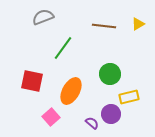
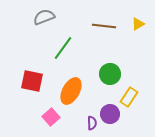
gray semicircle: moved 1 px right
yellow rectangle: rotated 42 degrees counterclockwise
purple circle: moved 1 px left
purple semicircle: rotated 48 degrees clockwise
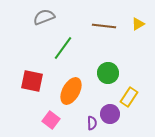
green circle: moved 2 px left, 1 px up
pink square: moved 3 px down; rotated 12 degrees counterclockwise
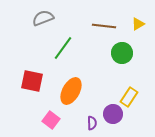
gray semicircle: moved 1 px left, 1 px down
green circle: moved 14 px right, 20 px up
purple circle: moved 3 px right
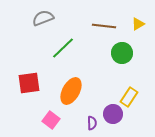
green line: rotated 10 degrees clockwise
red square: moved 3 px left, 2 px down; rotated 20 degrees counterclockwise
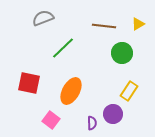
red square: rotated 20 degrees clockwise
yellow rectangle: moved 6 px up
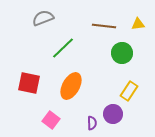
yellow triangle: rotated 24 degrees clockwise
orange ellipse: moved 5 px up
